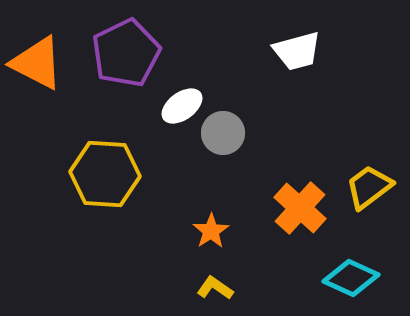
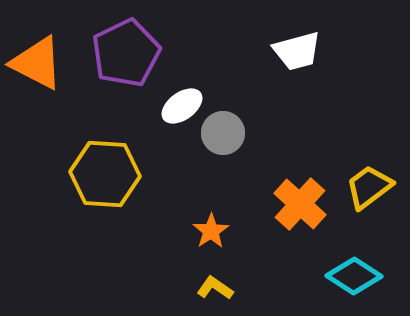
orange cross: moved 4 px up
cyan diamond: moved 3 px right, 2 px up; rotated 8 degrees clockwise
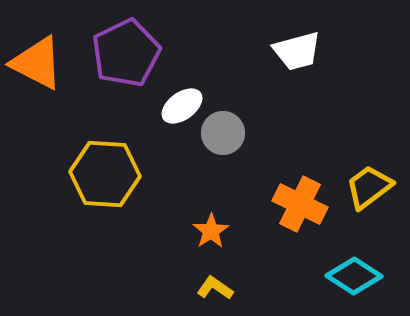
orange cross: rotated 16 degrees counterclockwise
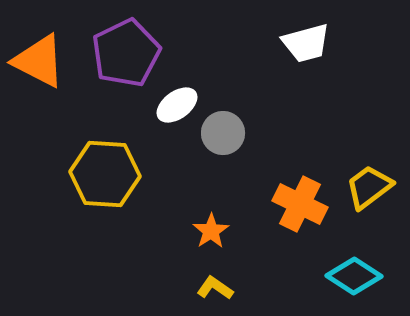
white trapezoid: moved 9 px right, 8 px up
orange triangle: moved 2 px right, 2 px up
white ellipse: moved 5 px left, 1 px up
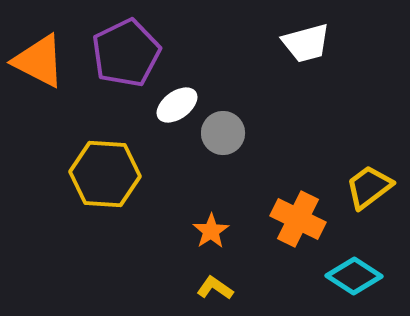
orange cross: moved 2 px left, 15 px down
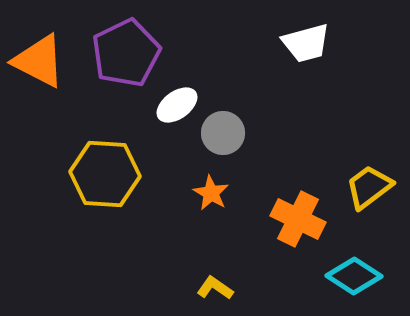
orange star: moved 38 px up; rotated 9 degrees counterclockwise
